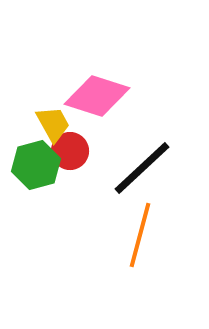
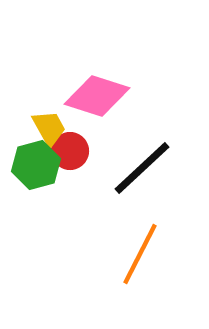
yellow trapezoid: moved 4 px left, 4 px down
orange line: moved 19 px down; rotated 12 degrees clockwise
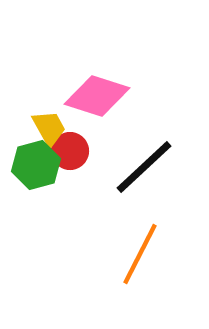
black line: moved 2 px right, 1 px up
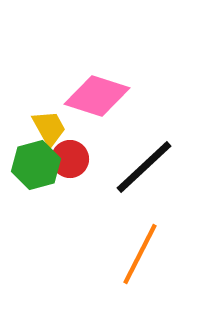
red circle: moved 8 px down
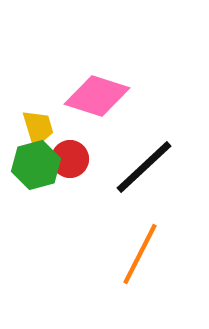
yellow trapezoid: moved 11 px left; rotated 12 degrees clockwise
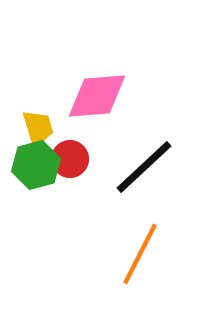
pink diamond: rotated 22 degrees counterclockwise
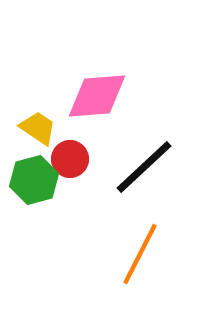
yellow trapezoid: rotated 39 degrees counterclockwise
green hexagon: moved 2 px left, 15 px down
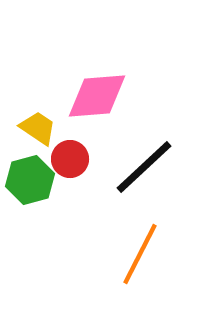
green hexagon: moved 4 px left
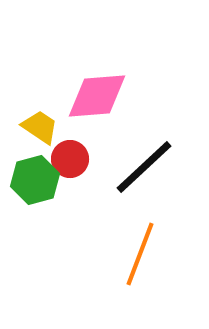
yellow trapezoid: moved 2 px right, 1 px up
green hexagon: moved 5 px right
orange line: rotated 6 degrees counterclockwise
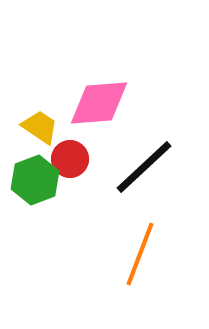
pink diamond: moved 2 px right, 7 px down
green hexagon: rotated 6 degrees counterclockwise
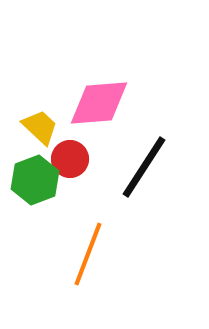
yellow trapezoid: rotated 9 degrees clockwise
black line: rotated 14 degrees counterclockwise
orange line: moved 52 px left
